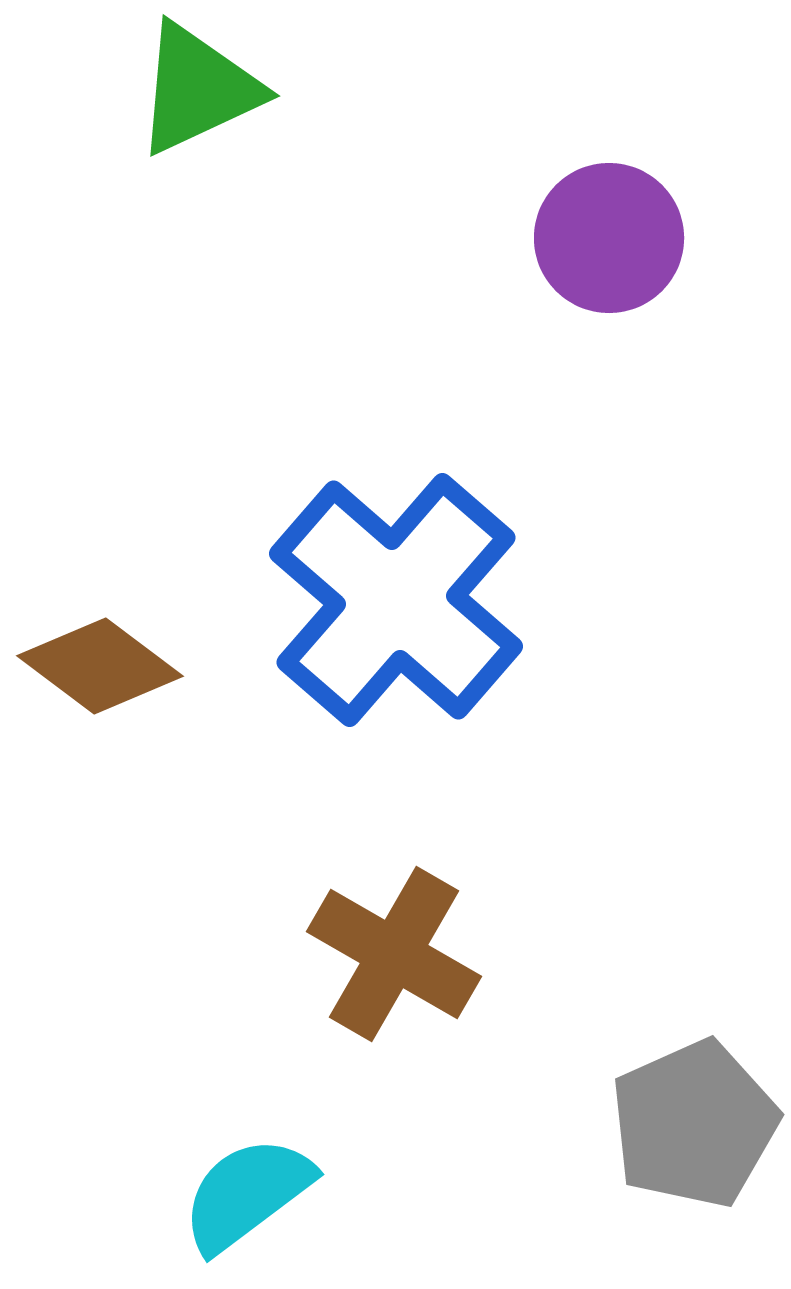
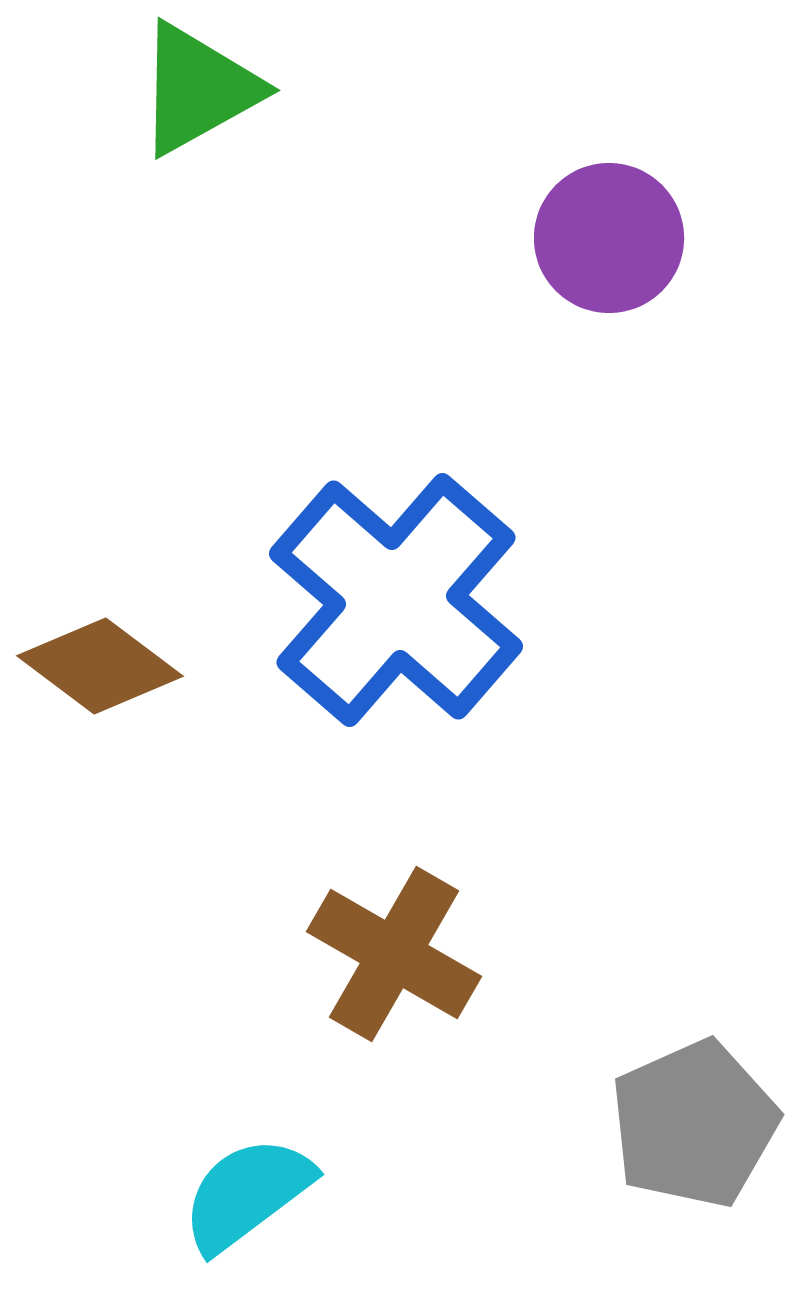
green triangle: rotated 4 degrees counterclockwise
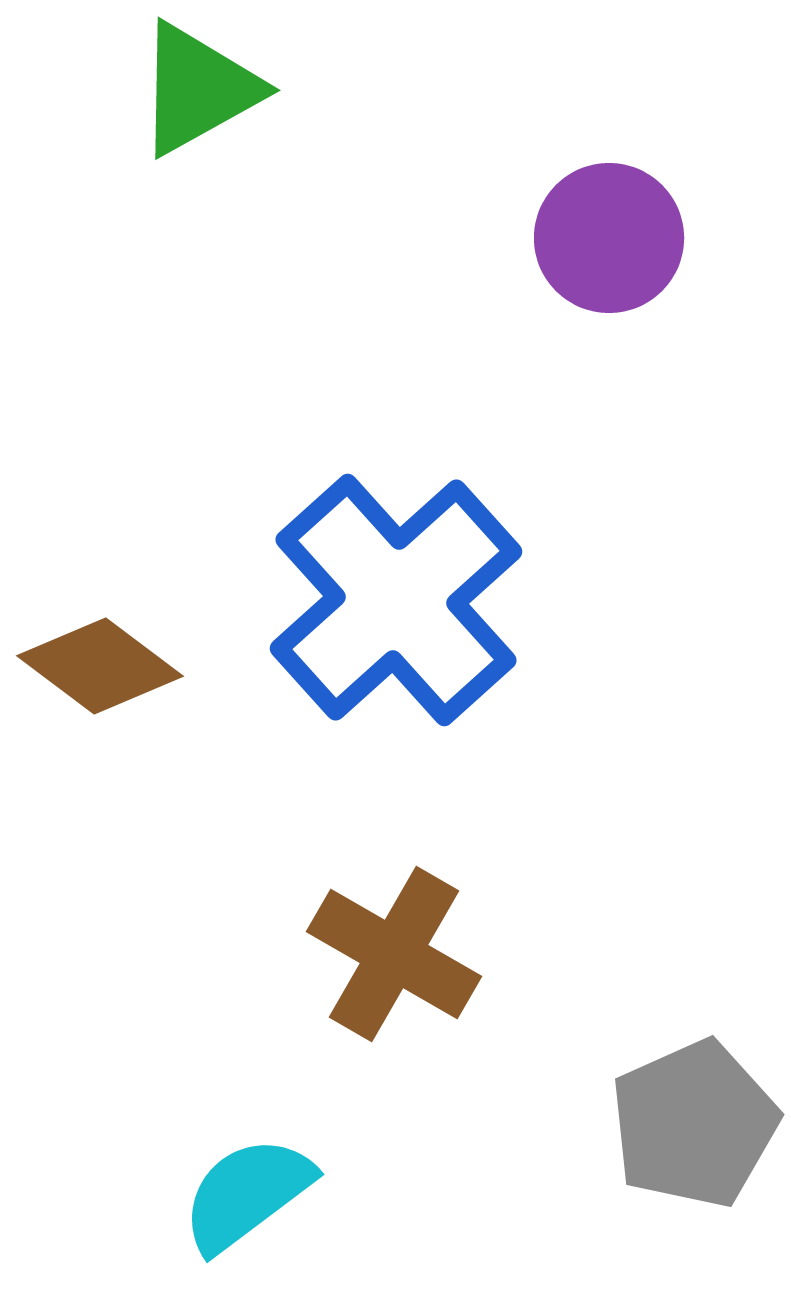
blue cross: rotated 7 degrees clockwise
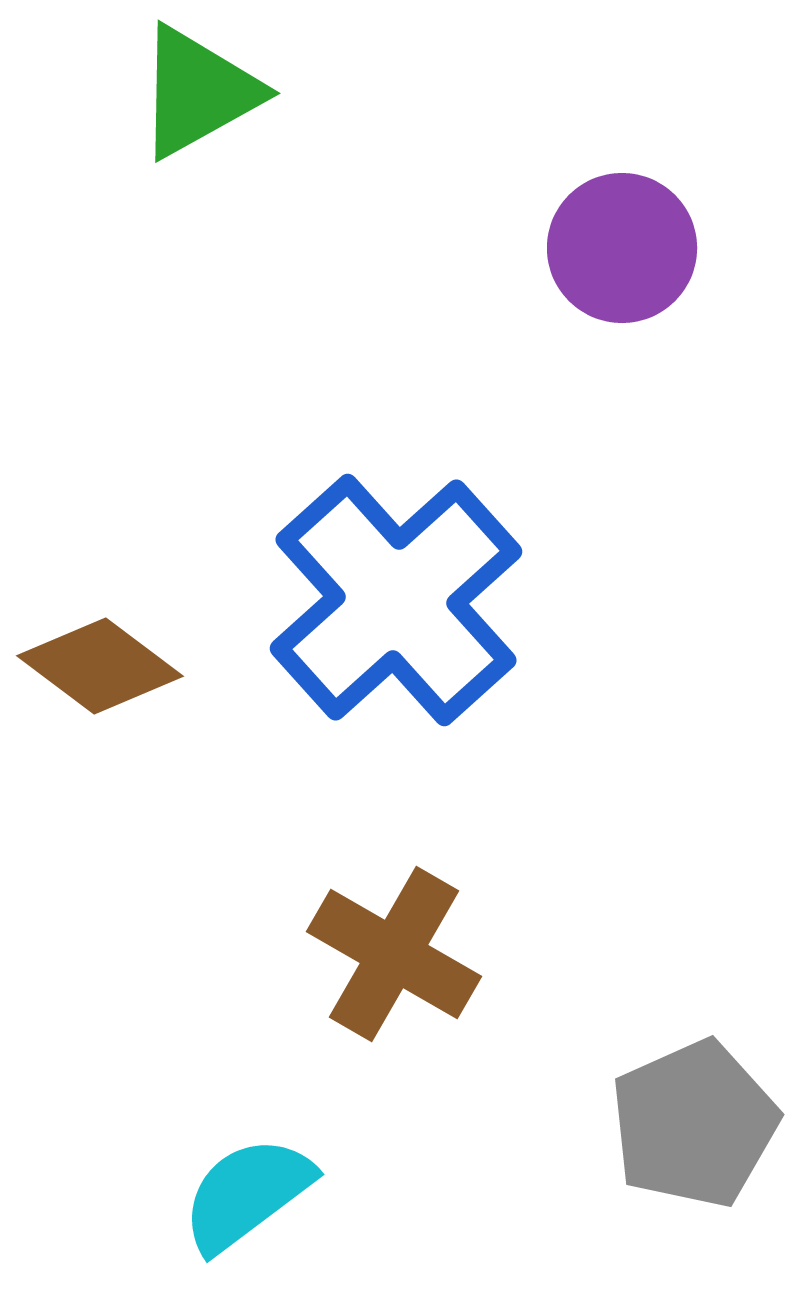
green triangle: moved 3 px down
purple circle: moved 13 px right, 10 px down
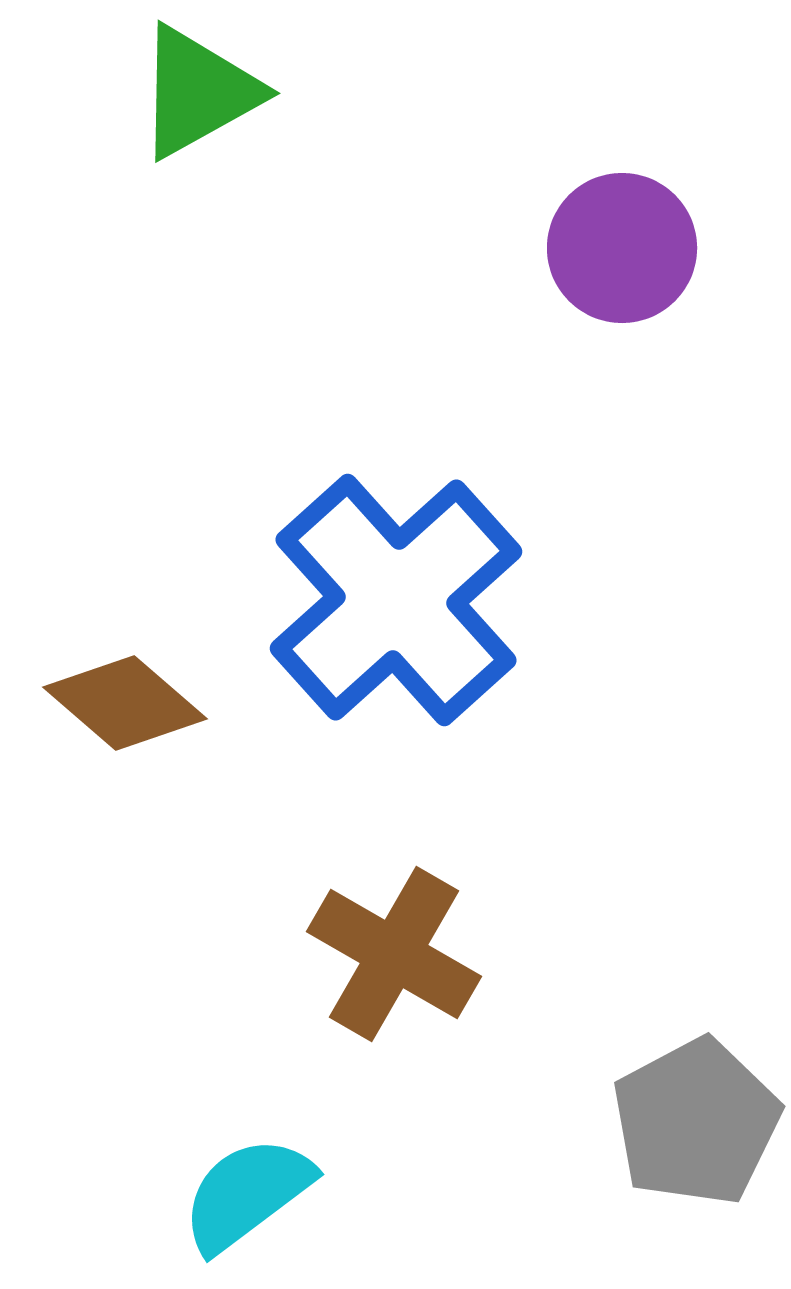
brown diamond: moved 25 px right, 37 px down; rotated 4 degrees clockwise
gray pentagon: moved 2 px right, 2 px up; rotated 4 degrees counterclockwise
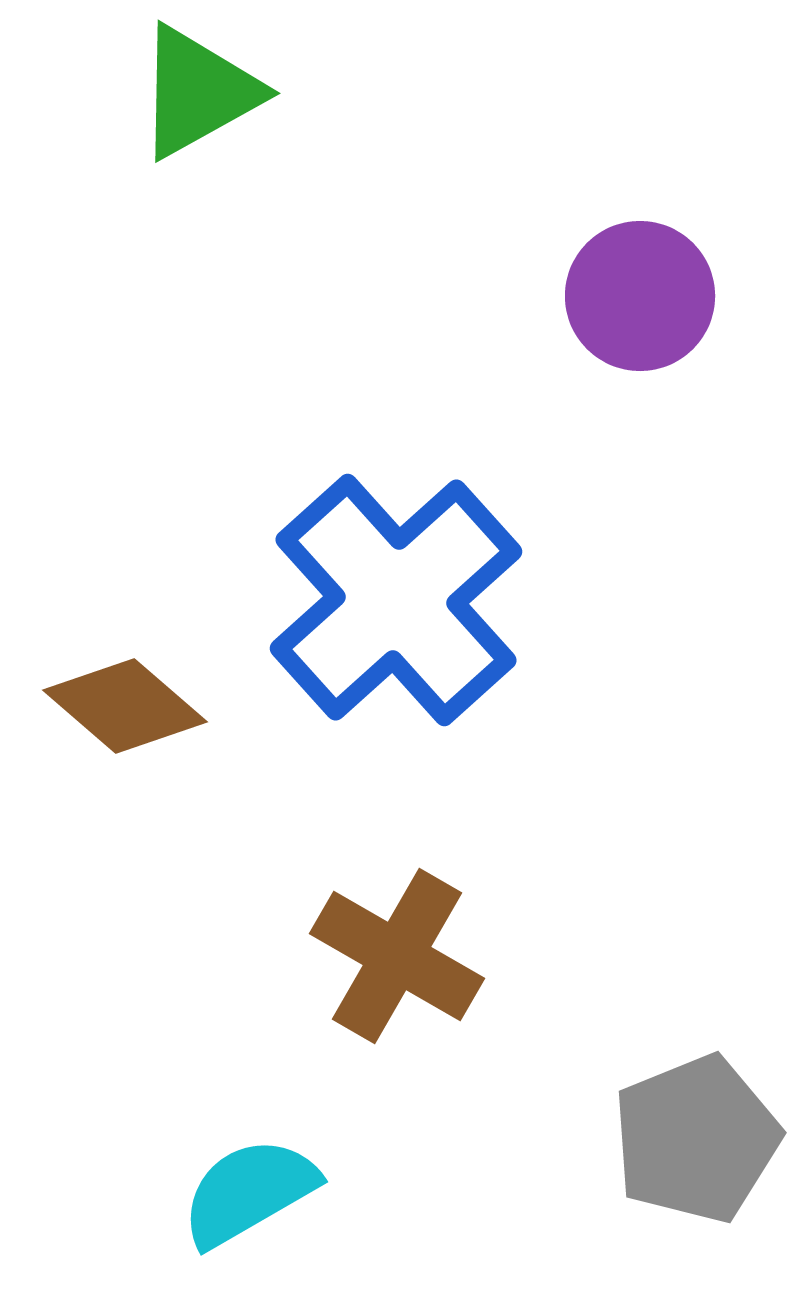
purple circle: moved 18 px right, 48 px down
brown diamond: moved 3 px down
brown cross: moved 3 px right, 2 px down
gray pentagon: moved 17 px down; rotated 6 degrees clockwise
cyan semicircle: moved 2 px right, 2 px up; rotated 7 degrees clockwise
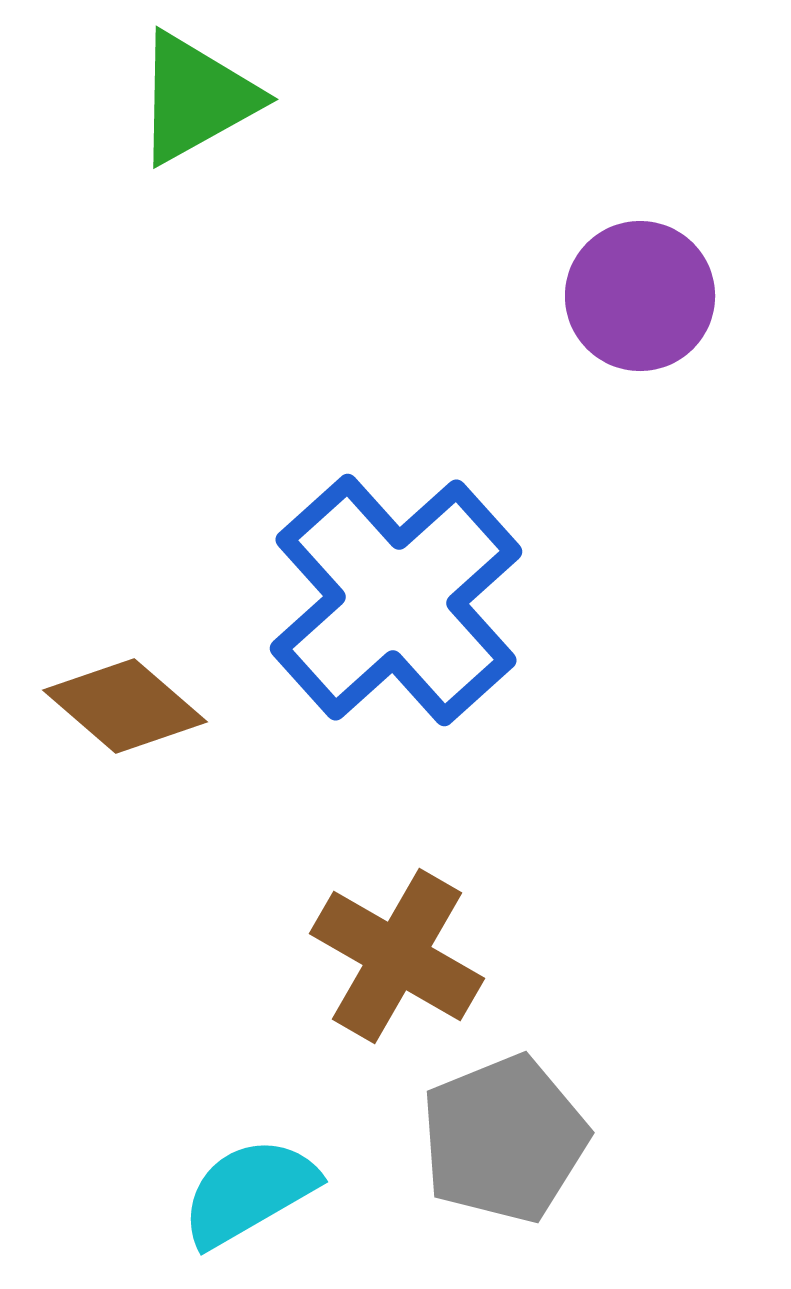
green triangle: moved 2 px left, 6 px down
gray pentagon: moved 192 px left
